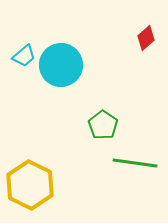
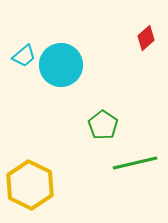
green line: rotated 21 degrees counterclockwise
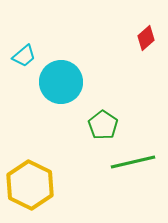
cyan circle: moved 17 px down
green line: moved 2 px left, 1 px up
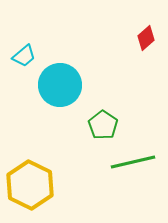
cyan circle: moved 1 px left, 3 px down
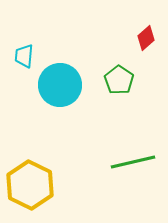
cyan trapezoid: rotated 135 degrees clockwise
green pentagon: moved 16 px right, 45 px up
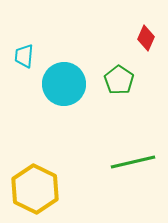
red diamond: rotated 25 degrees counterclockwise
cyan circle: moved 4 px right, 1 px up
yellow hexagon: moved 5 px right, 4 px down
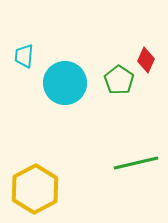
red diamond: moved 22 px down
cyan circle: moved 1 px right, 1 px up
green line: moved 3 px right, 1 px down
yellow hexagon: rotated 6 degrees clockwise
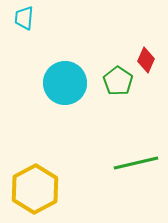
cyan trapezoid: moved 38 px up
green pentagon: moved 1 px left, 1 px down
